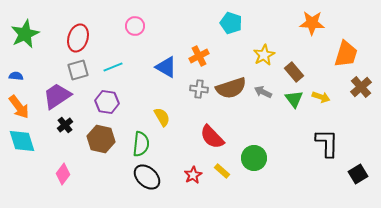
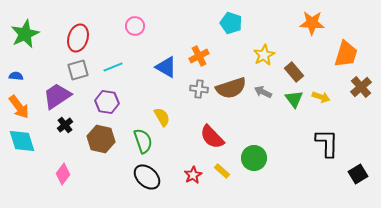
green semicircle: moved 2 px right, 3 px up; rotated 25 degrees counterclockwise
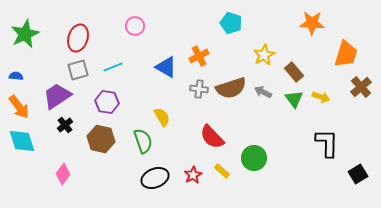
black ellipse: moved 8 px right, 1 px down; rotated 64 degrees counterclockwise
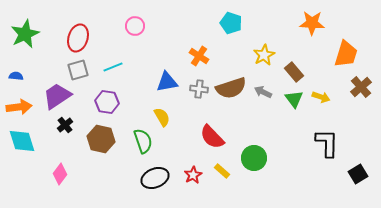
orange cross: rotated 30 degrees counterclockwise
blue triangle: moved 1 px right, 15 px down; rotated 40 degrees counterclockwise
orange arrow: rotated 60 degrees counterclockwise
pink diamond: moved 3 px left
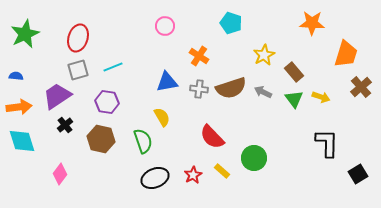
pink circle: moved 30 px right
